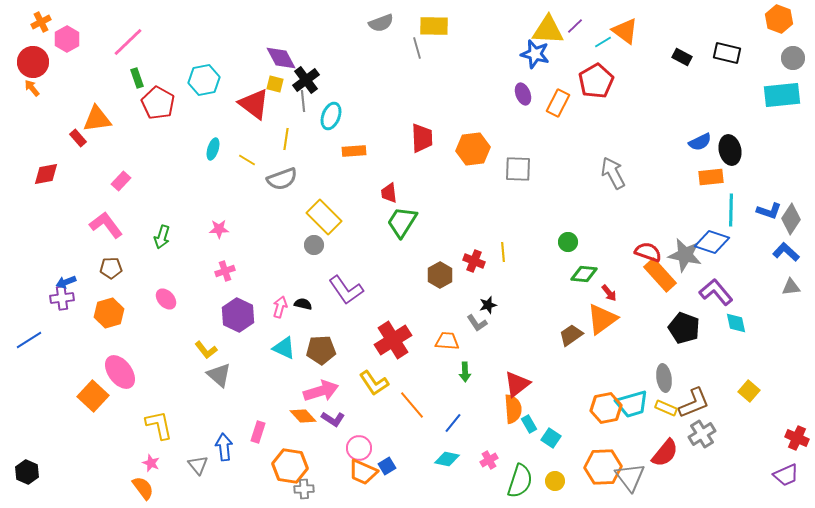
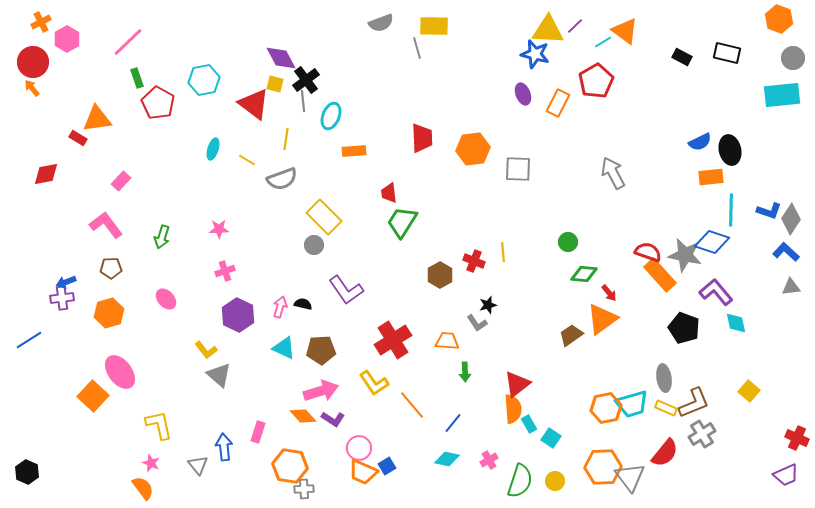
red rectangle at (78, 138): rotated 18 degrees counterclockwise
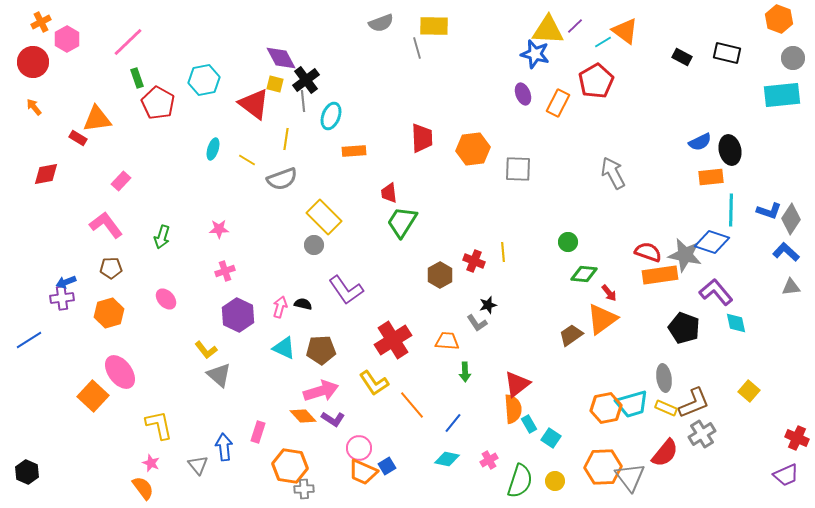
orange arrow at (32, 88): moved 2 px right, 19 px down
orange rectangle at (660, 275): rotated 56 degrees counterclockwise
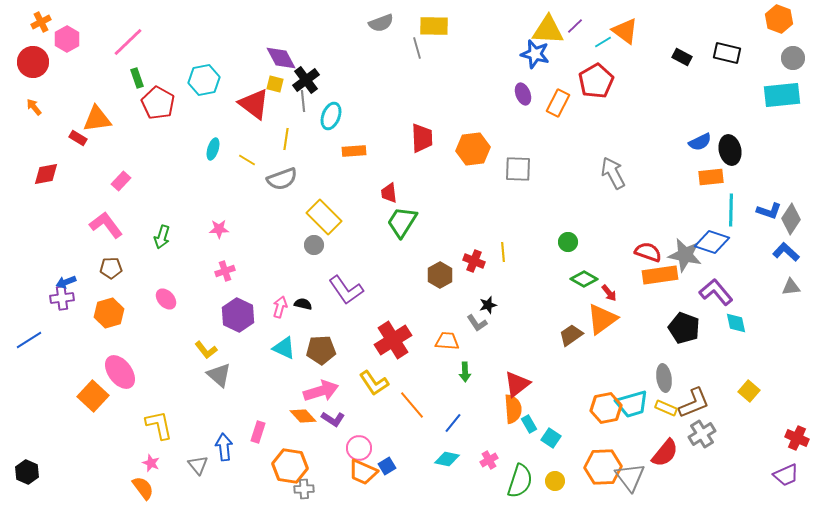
green diamond at (584, 274): moved 5 px down; rotated 24 degrees clockwise
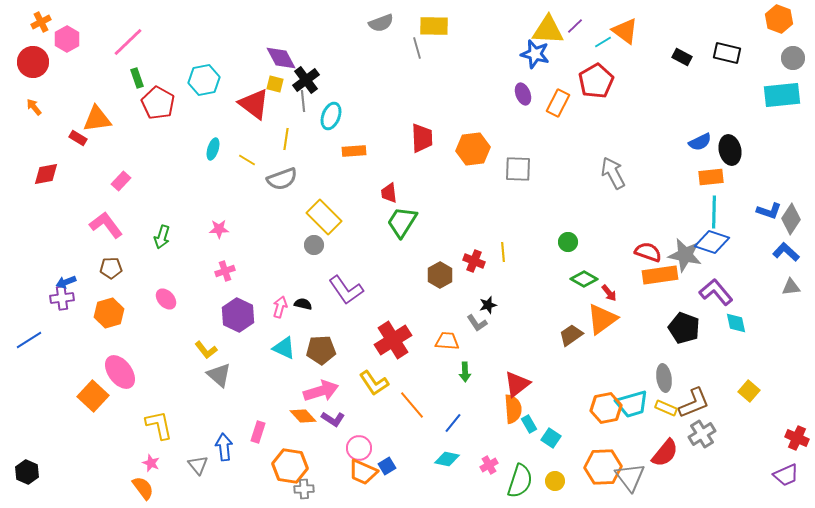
cyan line at (731, 210): moved 17 px left, 2 px down
pink cross at (489, 460): moved 5 px down
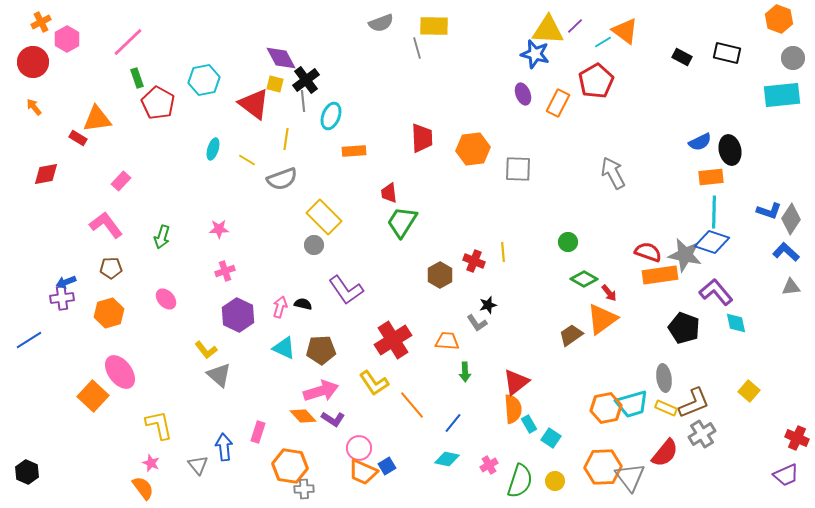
red triangle at (517, 384): moved 1 px left, 2 px up
